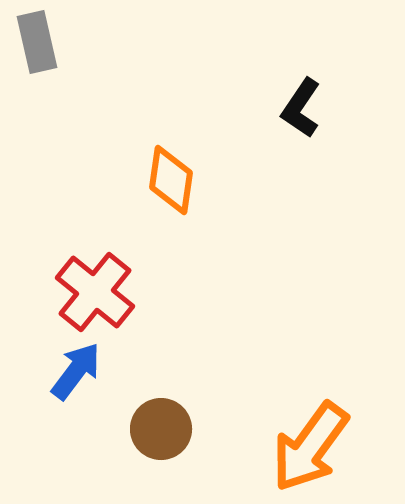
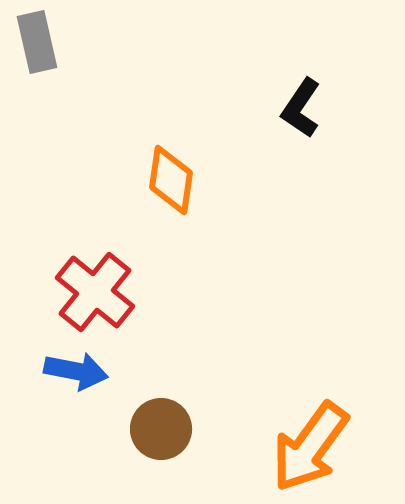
blue arrow: rotated 64 degrees clockwise
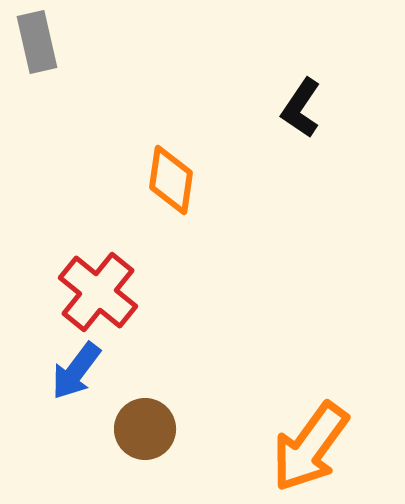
red cross: moved 3 px right
blue arrow: rotated 116 degrees clockwise
brown circle: moved 16 px left
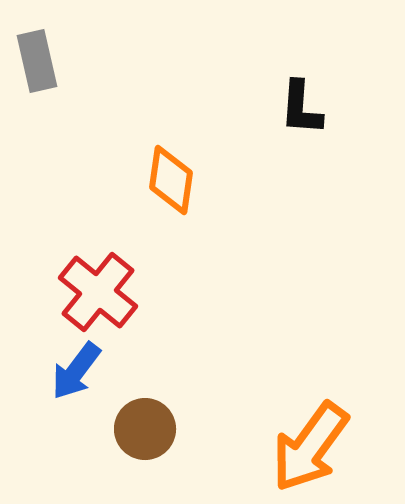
gray rectangle: moved 19 px down
black L-shape: rotated 30 degrees counterclockwise
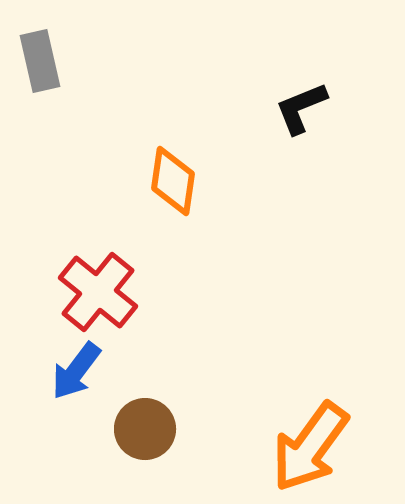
gray rectangle: moved 3 px right
black L-shape: rotated 64 degrees clockwise
orange diamond: moved 2 px right, 1 px down
